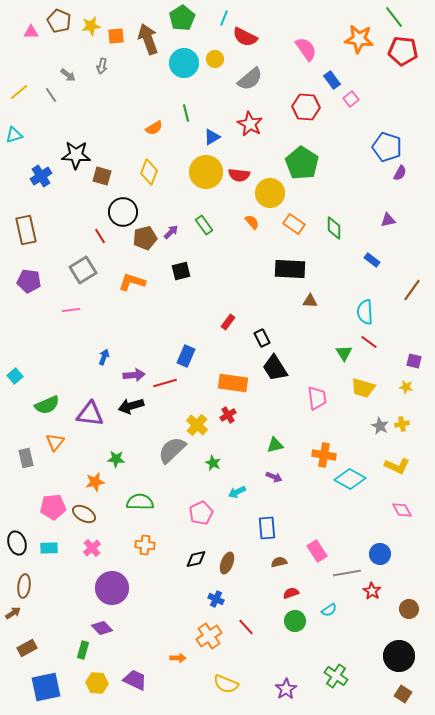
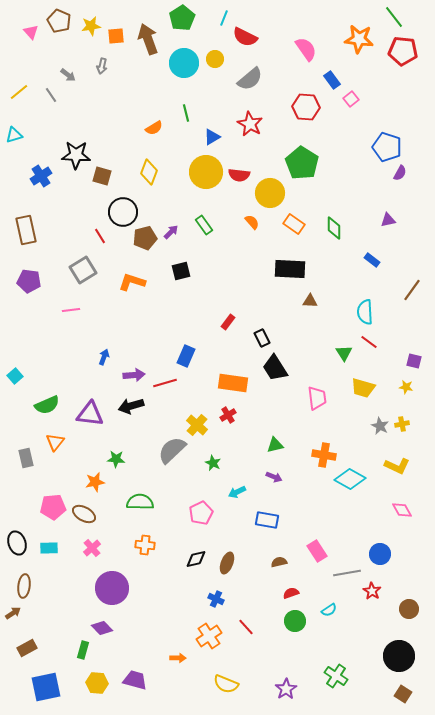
pink triangle at (31, 32): rotated 49 degrees clockwise
blue rectangle at (267, 528): moved 8 px up; rotated 75 degrees counterclockwise
purple trapezoid at (135, 680): rotated 10 degrees counterclockwise
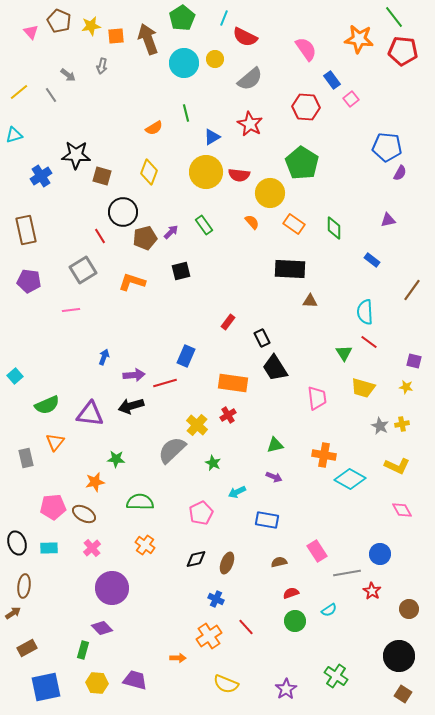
blue pentagon at (387, 147): rotated 12 degrees counterclockwise
orange cross at (145, 545): rotated 30 degrees clockwise
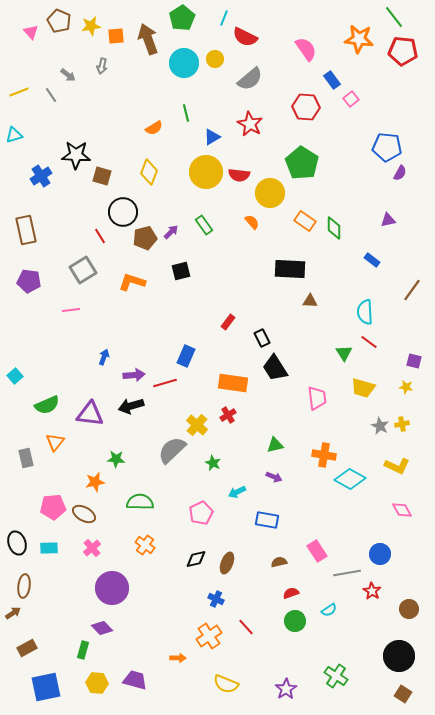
yellow line at (19, 92): rotated 18 degrees clockwise
orange rectangle at (294, 224): moved 11 px right, 3 px up
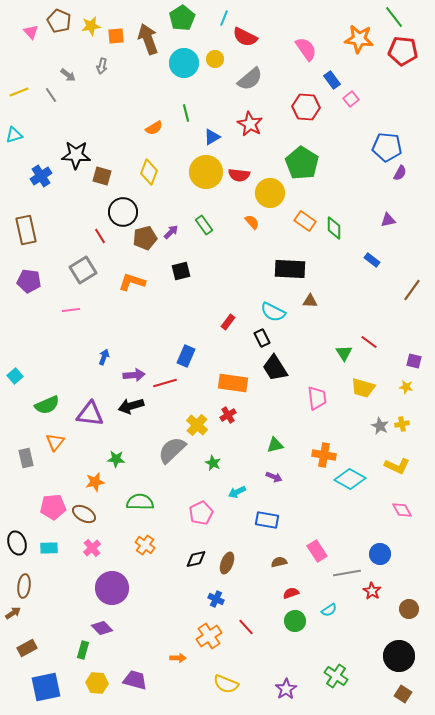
cyan semicircle at (365, 312): moved 92 px left; rotated 60 degrees counterclockwise
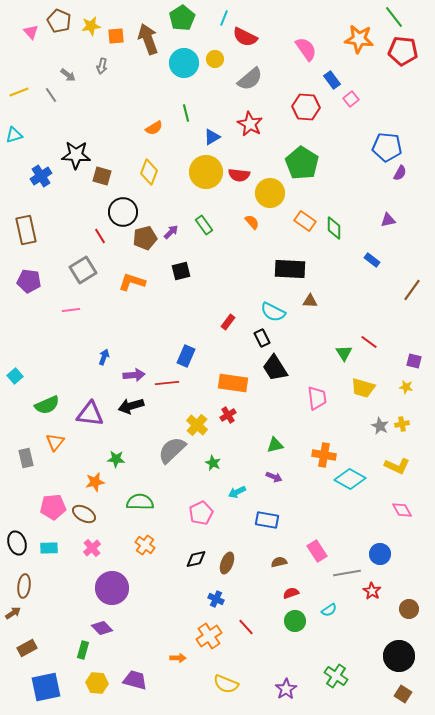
red line at (165, 383): moved 2 px right; rotated 10 degrees clockwise
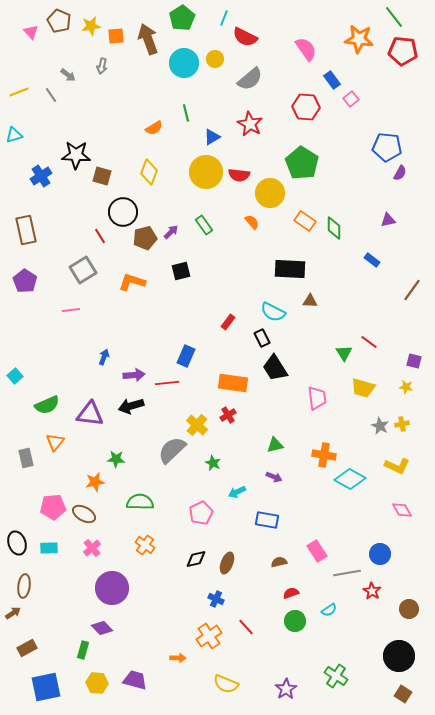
purple pentagon at (29, 281): moved 4 px left; rotated 25 degrees clockwise
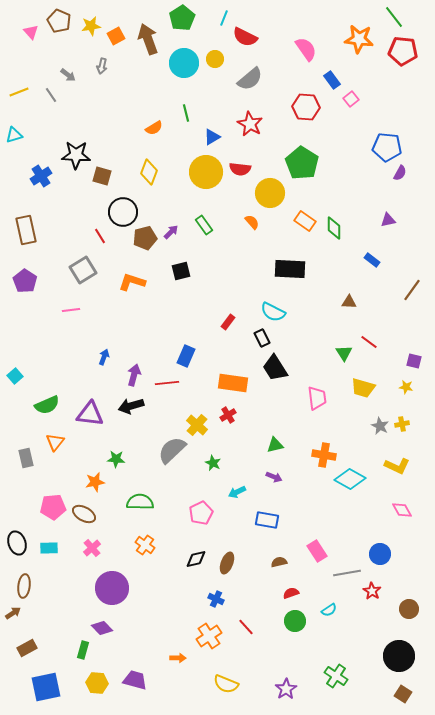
orange square at (116, 36): rotated 24 degrees counterclockwise
red semicircle at (239, 175): moved 1 px right, 6 px up
brown triangle at (310, 301): moved 39 px right, 1 px down
purple arrow at (134, 375): rotated 70 degrees counterclockwise
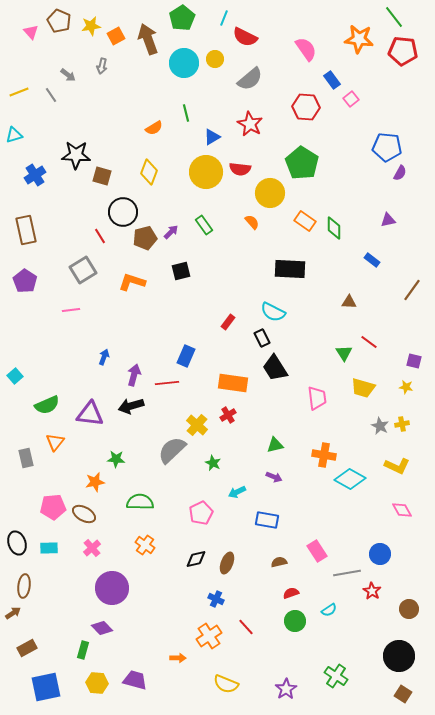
blue cross at (41, 176): moved 6 px left, 1 px up
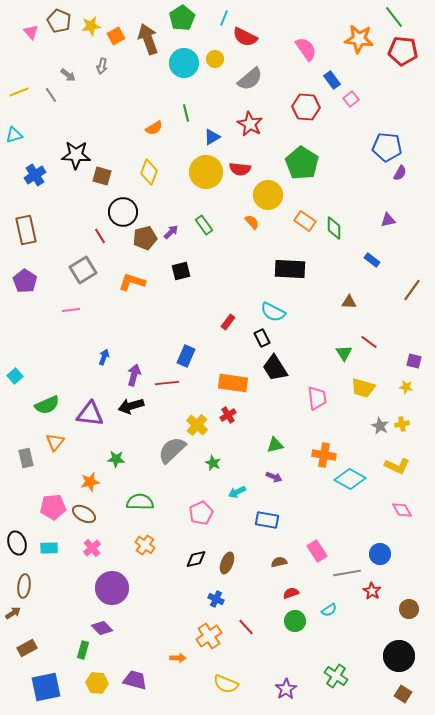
yellow circle at (270, 193): moved 2 px left, 2 px down
orange star at (95, 482): moved 5 px left
